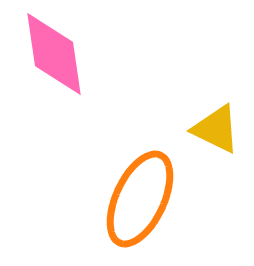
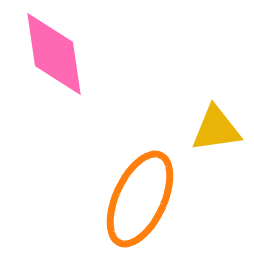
yellow triangle: rotated 34 degrees counterclockwise
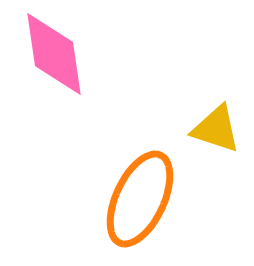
yellow triangle: rotated 26 degrees clockwise
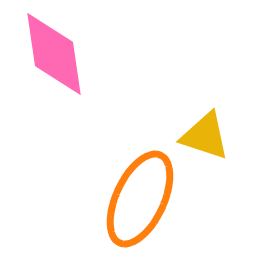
yellow triangle: moved 11 px left, 7 px down
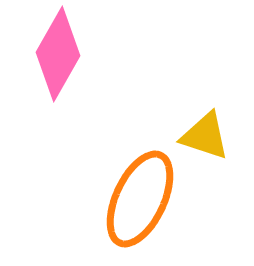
pink diamond: moved 4 px right; rotated 38 degrees clockwise
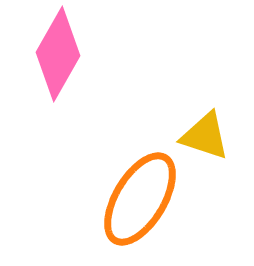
orange ellipse: rotated 6 degrees clockwise
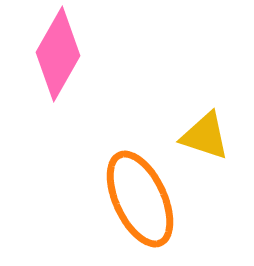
orange ellipse: rotated 56 degrees counterclockwise
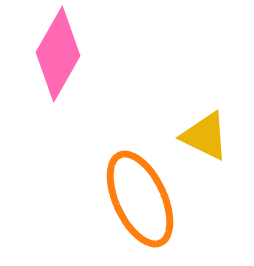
yellow triangle: rotated 8 degrees clockwise
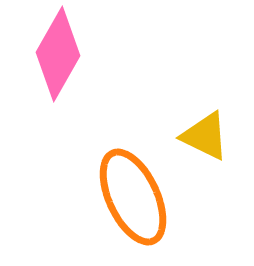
orange ellipse: moved 7 px left, 2 px up
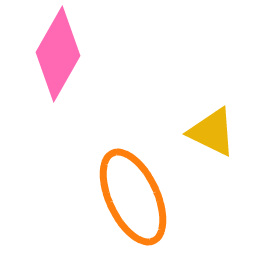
yellow triangle: moved 7 px right, 4 px up
